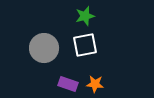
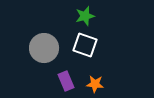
white square: rotated 30 degrees clockwise
purple rectangle: moved 2 px left, 3 px up; rotated 48 degrees clockwise
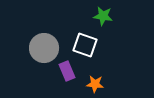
green star: moved 18 px right; rotated 24 degrees clockwise
purple rectangle: moved 1 px right, 10 px up
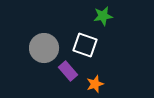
green star: rotated 18 degrees counterclockwise
purple rectangle: moved 1 px right; rotated 18 degrees counterclockwise
orange star: rotated 24 degrees counterclockwise
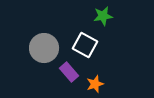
white square: rotated 10 degrees clockwise
purple rectangle: moved 1 px right, 1 px down
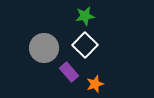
green star: moved 18 px left
white square: rotated 15 degrees clockwise
